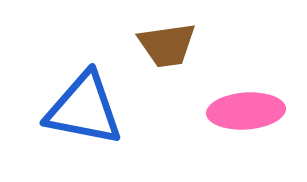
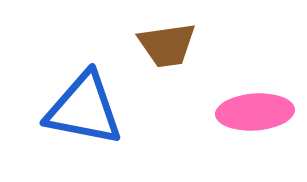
pink ellipse: moved 9 px right, 1 px down
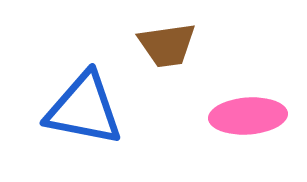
pink ellipse: moved 7 px left, 4 px down
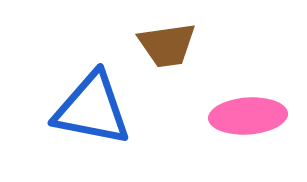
blue triangle: moved 8 px right
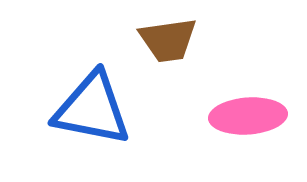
brown trapezoid: moved 1 px right, 5 px up
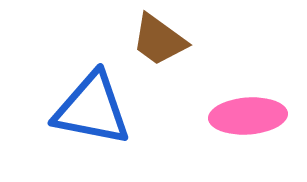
brown trapezoid: moved 9 px left; rotated 44 degrees clockwise
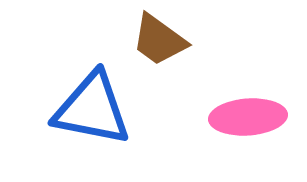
pink ellipse: moved 1 px down
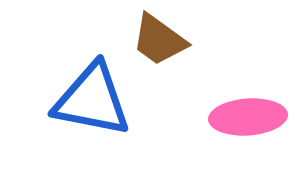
blue triangle: moved 9 px up
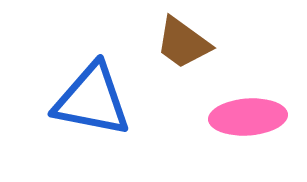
brown trapezoid: moved 24 px right, 3 px down
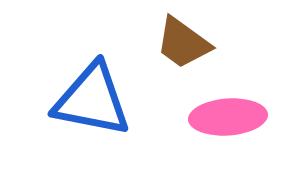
pink ellipse: moved 20 px left
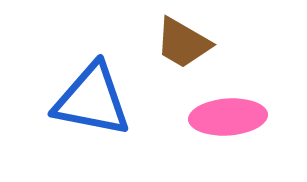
brown trapezoid: rotated 6 degrees counterclockwise
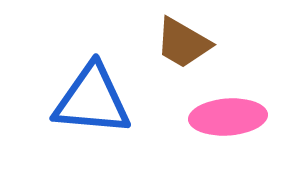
blue triangle: rotated 6 degrees counterclockwise
